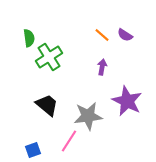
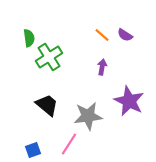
purple star: moved 2 px right
pink line: moved 3 px down
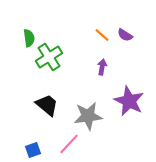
pink line: rotated 10 degrees clockwise
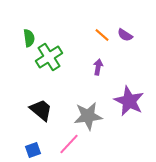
purple arrow: moved 4 px left
black trapezoid: moved 6 px left, 5 px down
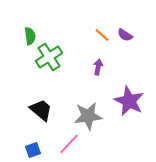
green semicircle: moved 1 px right, 2 px up
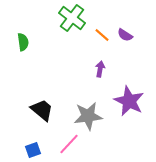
green semicircle: moved 7 px left, 6 px down
green cross: moved 23 px right, 39 px up; rotated 20 degrees counterclockwise
purple arrow: moved 2 px right, 2 px down
black trapezoid: moved 1 px right
